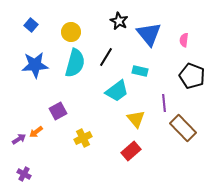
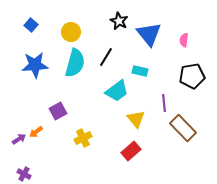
black pentagon: rotated 30 degrees counterclockwise
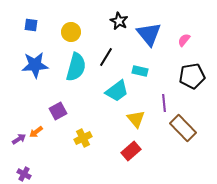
blue square: rotated 32 degrees counterclockwise
pink semicircle: rotated 32 degrees clockwise
cyan semicircle: moved 1 px right, 4 px down
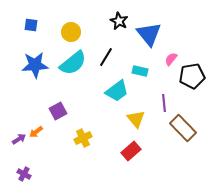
pink semicircle: moved 13 px left, 19 px down
cyan semicircle: moved 3 px left, 4 px up; rotated 36 degrees clockwise
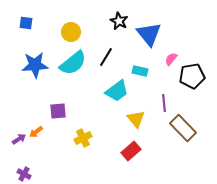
blue square: moved 5 px left, 2 px up
purple square: rotated 24 degrees clockwise
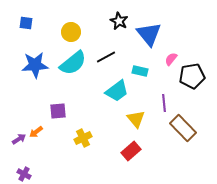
black line: rotated 30 degrees clockwise
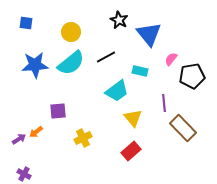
black star: moved 1 px up
cyan semicircle: moved 2 px left
yellow triangle: moved 3 px left, 1 px up
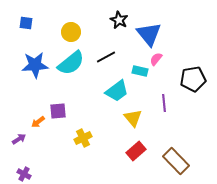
pink semicircle: moved 15 px left
black pentagon: moved 1 px right, 3 px down
brown rectangle: moved 7 px left, 33 px down
orange arrow: moved 2 px right, 10 px up
red rectangle: moved 5 px right
